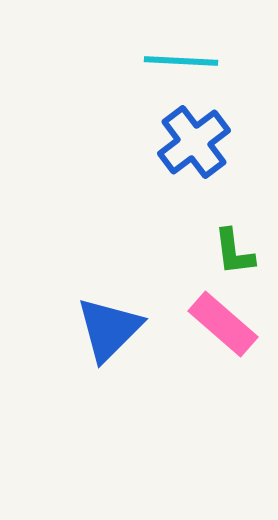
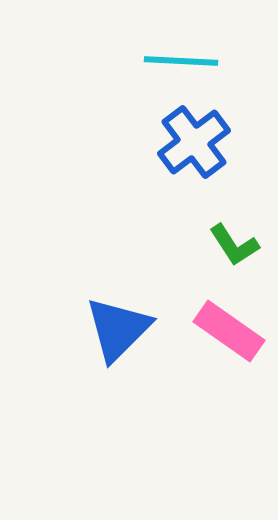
green L-shape: moved 7 px up; rotated 26 degrees counterclockwise
pink rectangle: moved 6 px right, 7 px down; rotated 6 degrees counterclockwise
blue triangle: moved 9 px right
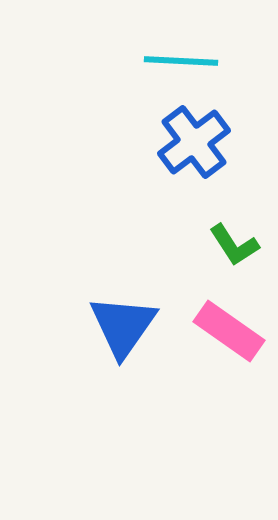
blue triangle: moved 5 px right, 3 px up; rotated 10 degrees counterclockwise
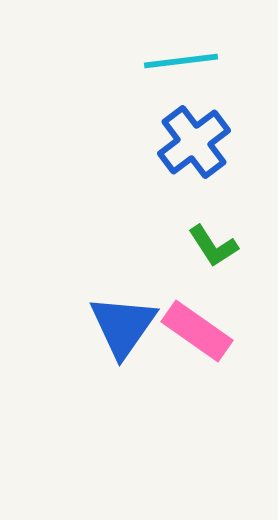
cyan line: rotated 10 degrees counterclockwise
green L-shape: moved 21 px left, 1 px down
pink rectangle: moved 32 px left
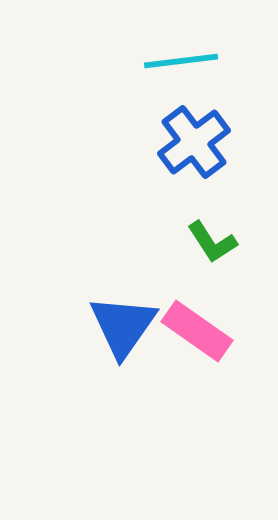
green L-shape: moved 1 px left, 4 px up
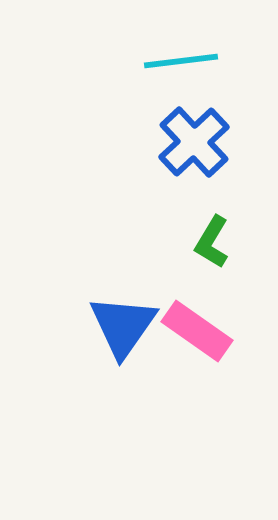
blue cross: rotated 6 degrees counterclockwise
green L-shape: rotated 64 degrees clockwise
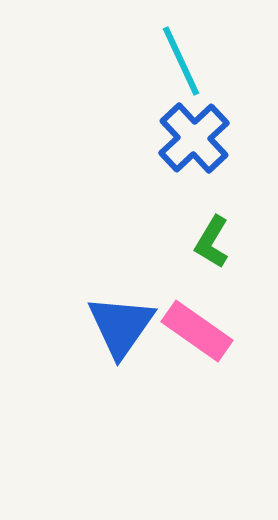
cyan line: rotated 72 degrees clockwise
blue cross: moved 4 px up
blue triangle: moved 2 px left
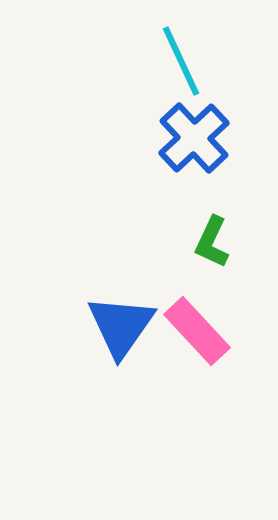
green L-shape: rotated 6 degrees counterclockwise
pink rectangle: rotated 12 degrees clockwise
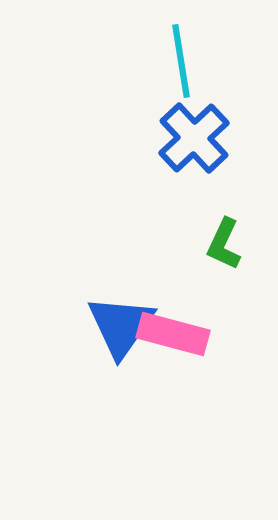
cyan line: rotated 16 degrees clockwise
green L-shape: moved 12 px right, 2 px down
pink rectangle: moved 24 px left, 3 px down; rotated 32 degrees counterclockwise
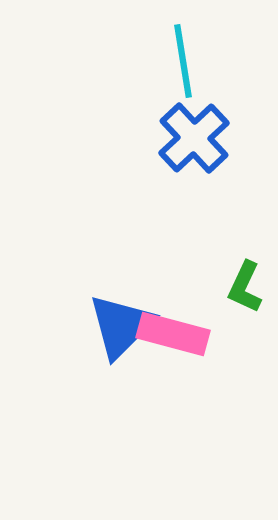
cyan line: moved 2 px right
green L-shape: moved 21 px right, 43 px down
blue triangle: rotated 10 degrees clockwise
